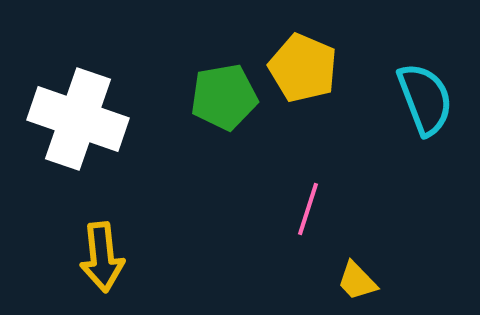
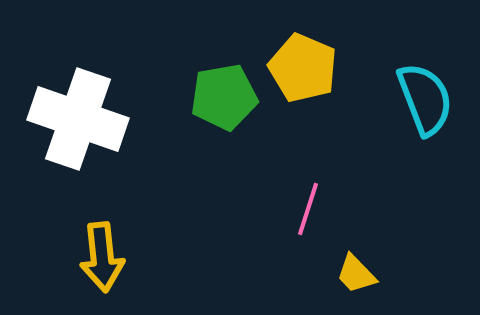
yellow trapezoid: moved 1 px left, 7 px up
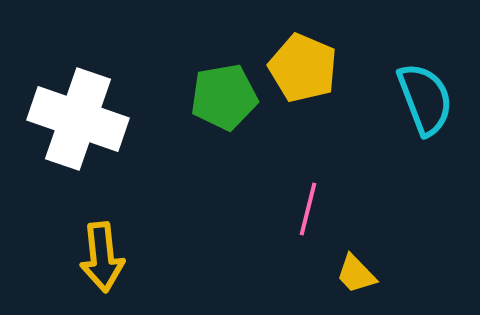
pink line: rotated 4 degrees counterclockwise
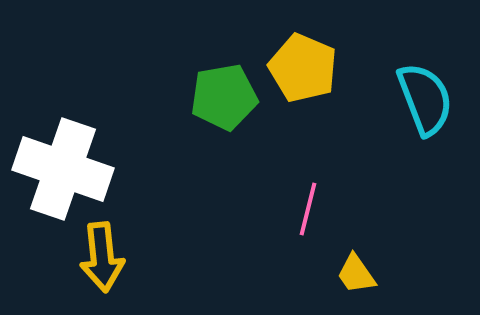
white cross: moved 15 px left, 50 px down
yellow trapezoid: rotated 9 degrees clockwise
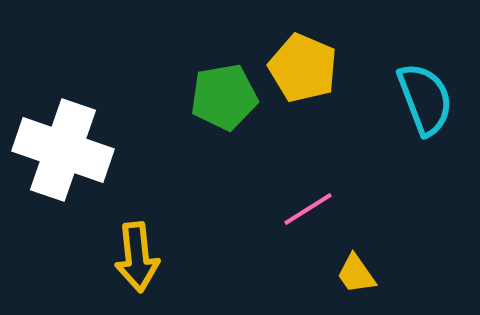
white cross: moved 19 px up
pink line: rotated 44 degrees clockwise
yellow arrow: moved 35 px right
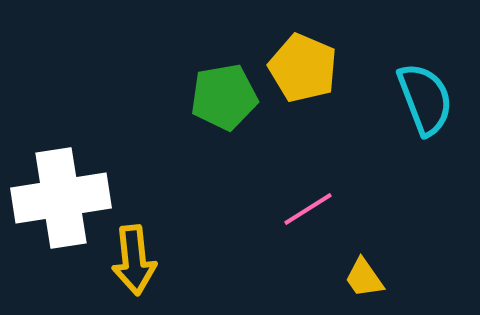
white cross: moved 2 px left, 48 px down; rotated 28 degrees counterclockwise
yellow arrow: moved 3 px left, 3 px down
yellow trapezoid: moved 8 px right, 4 px down
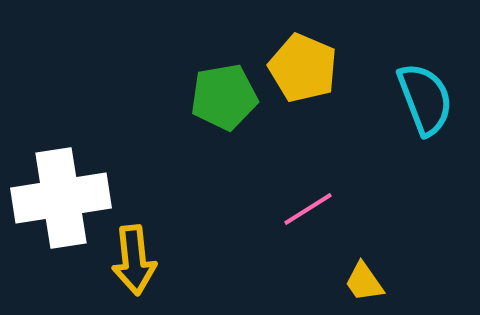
yellow trapezoid: moved 4 px down
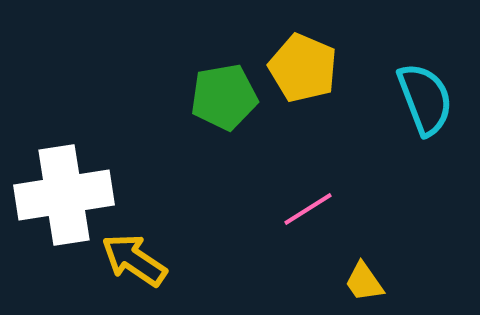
white cross: moved 3 px right, 3 px up
yellow arrow: rotated 130 degrees clockwise
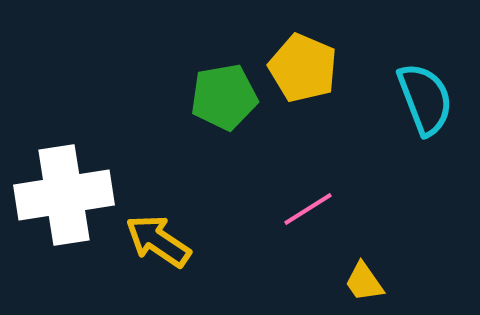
yellow arrow: moved 24 px right, 19 px up
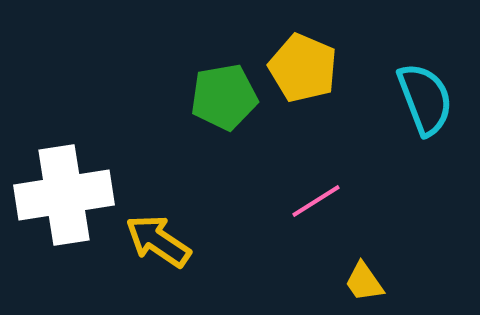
pink line: moved 8 px right, 8 px up
